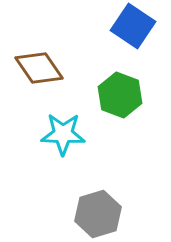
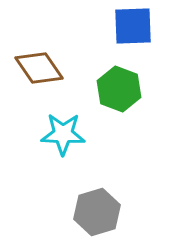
blue square: rotated 36 degrees counterclockwise
green hexagon: moved 1 px left, 6 px up
gray hexagon: moved 1 px left, 2 px up
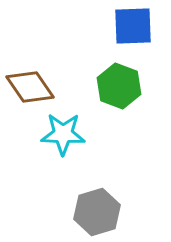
brown diamond: moved 9 px left, 19 px down
green hexagon: moved 3 px up
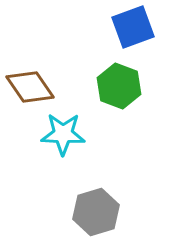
blue square: moved 1 px down; rotated 18 degrees counterclockwise
gray hexagon: moved 1 px left
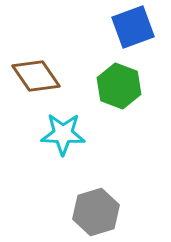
brown diamond: moved 6 px right, 11 px up
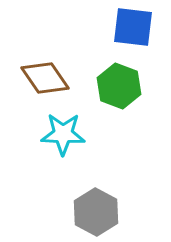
blue square: rotated 27 degrees clockwise
brown diamond: moved 9 px right, 2 px down
gray hexagon: rotated 15 degrees counterclockwise
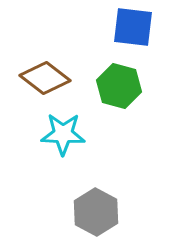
brown diamond: rotated 18 degrees counterclockwise
green hexagon: rotated 6 degrees counterclockwise
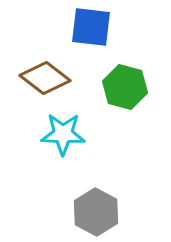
blue square: moved 42 px left
green hexagon: moved 6 px right, 1 px down
